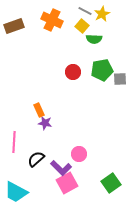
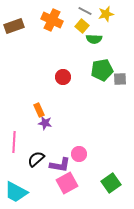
yellow star: moved 4 px right; rotated 14 degrees clockwise
red circle: moved 10 px left, 5 px down
purple L-shape: moved 1 px left, 3 px up; rotated 35 degrees counterclockwise
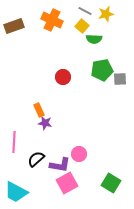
green square: rotated 24 degrees counterclockwise
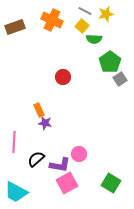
brown rectangle: moved 1 px right, 1 px down
green pentagon: moved 8 px right, 8 px up; rotated 25 degrees counterclockwise
gray square: rotated 32 degrees counterclockwise
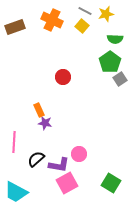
green semicircle: moved 21 px right
purple L-shape: moved 1 px left
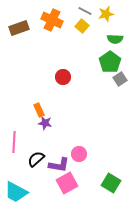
brown rectangle: moved 4 px right, 1 px down
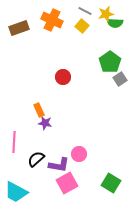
green semicircle: moved 16 px up
